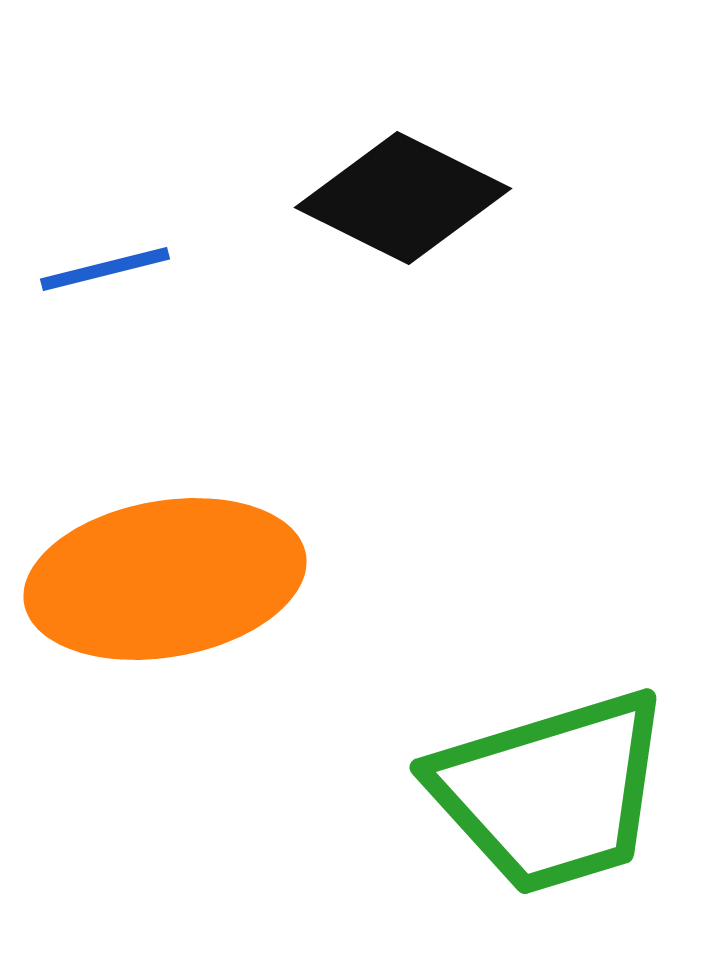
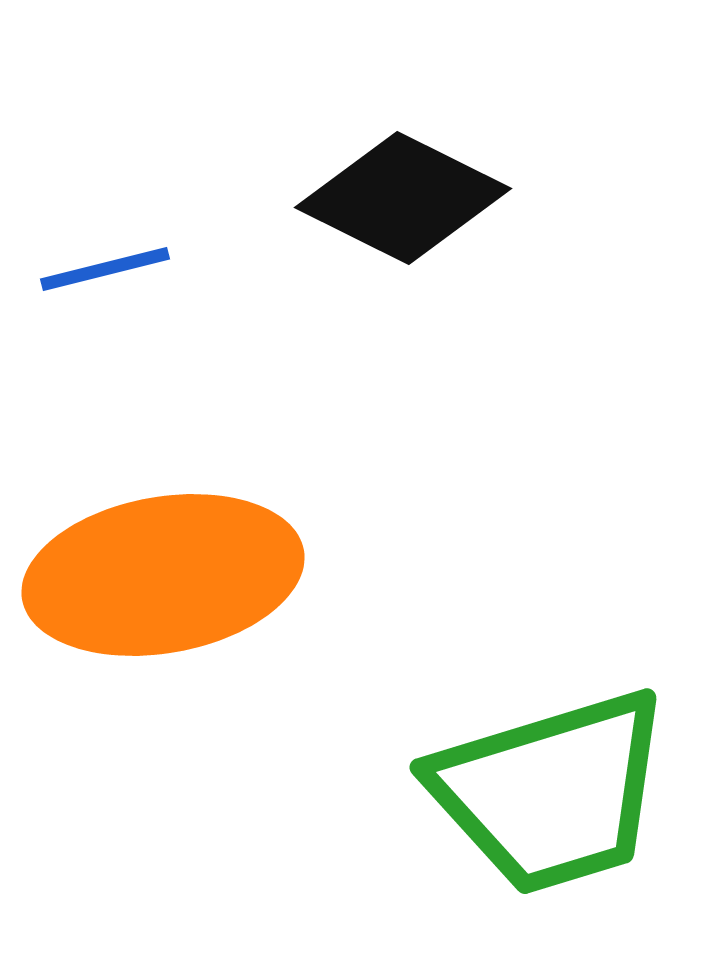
orange ellipse: moved 2 px left, 4 px up
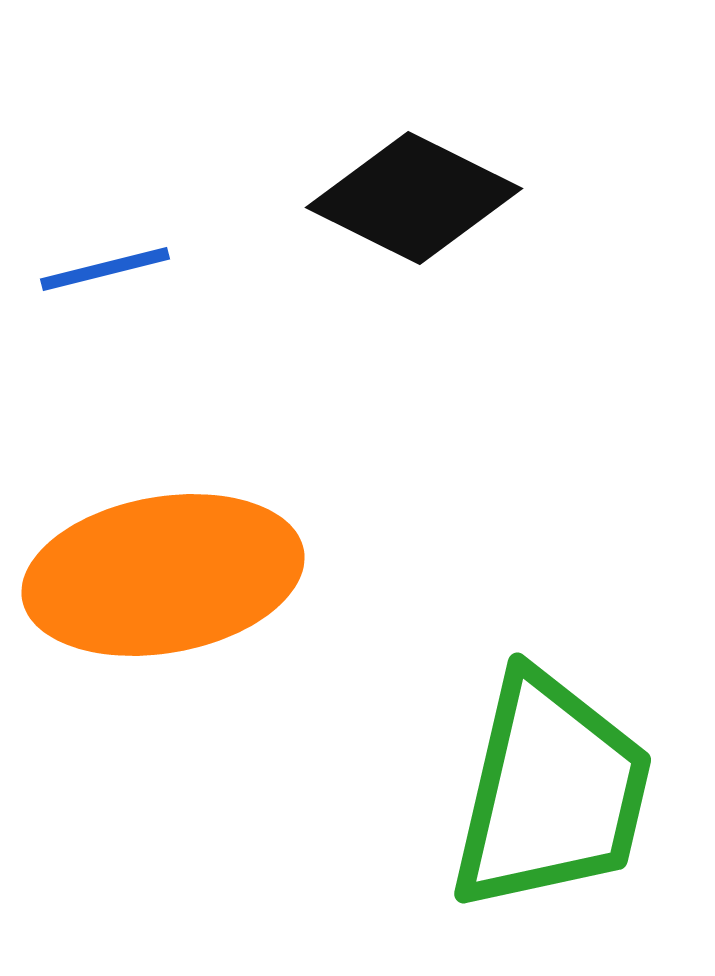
black diamond: moved 11 px right
green trapezoid: rotated 60 degrees counterclockwise
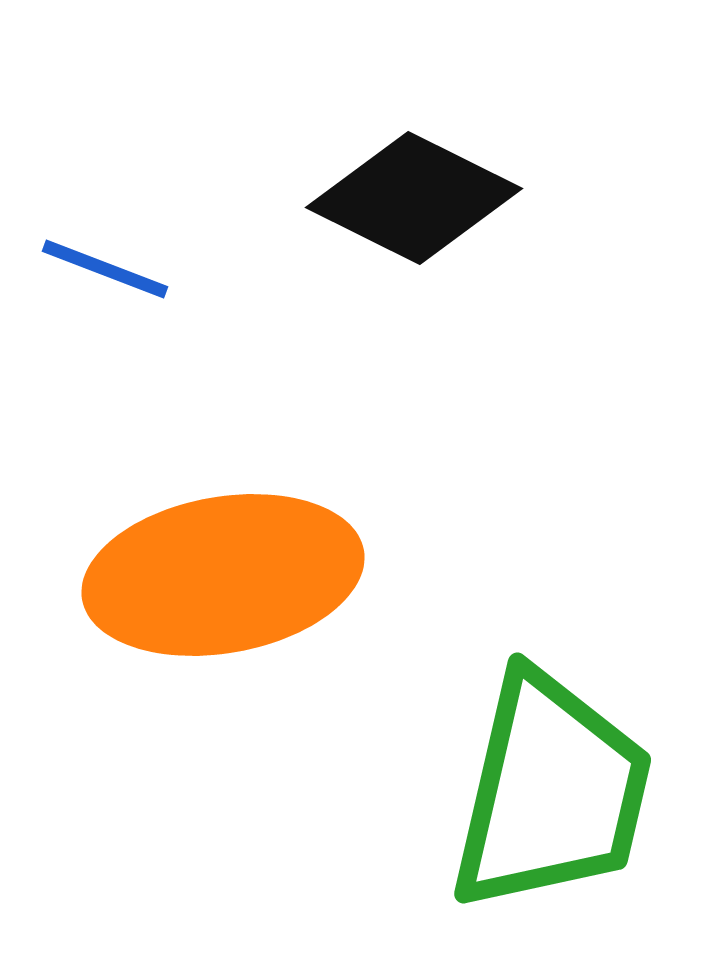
blue line: rotated 35 degrees clockwise
orange ellipse: moved 60 px right
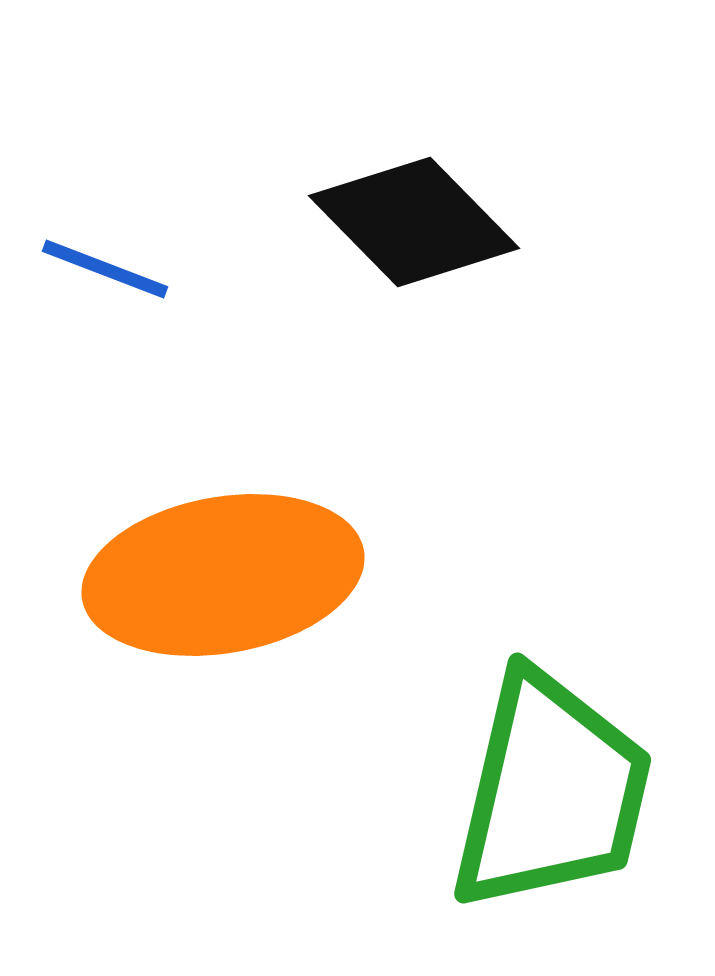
black diamond: moved 24 px down; rotated 19 degrees clockwise
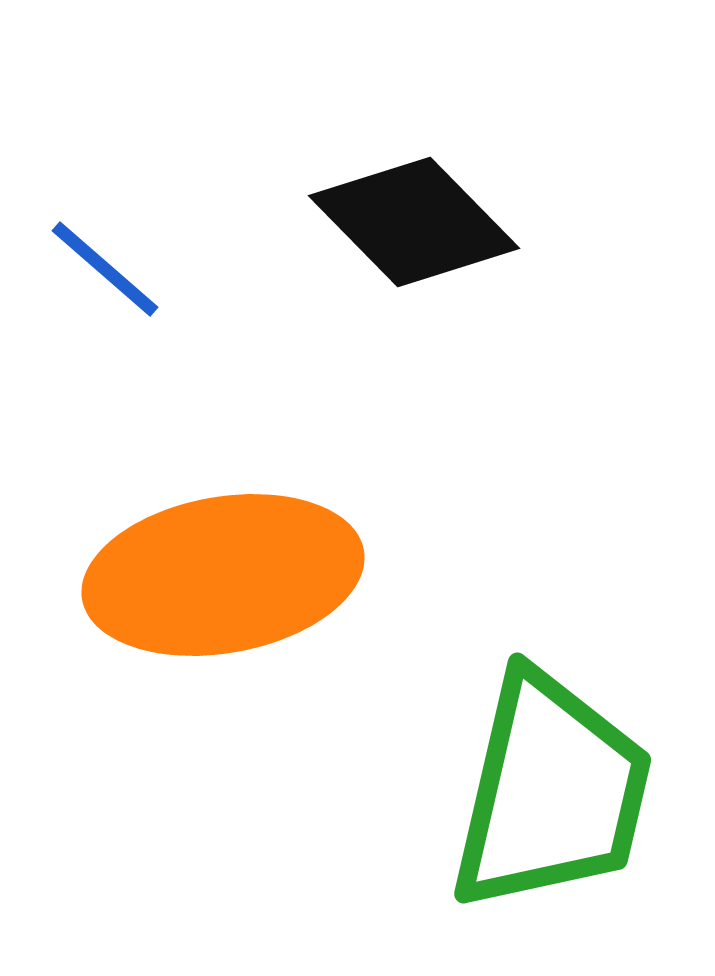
blue line: rotated 20 degrees clockwise
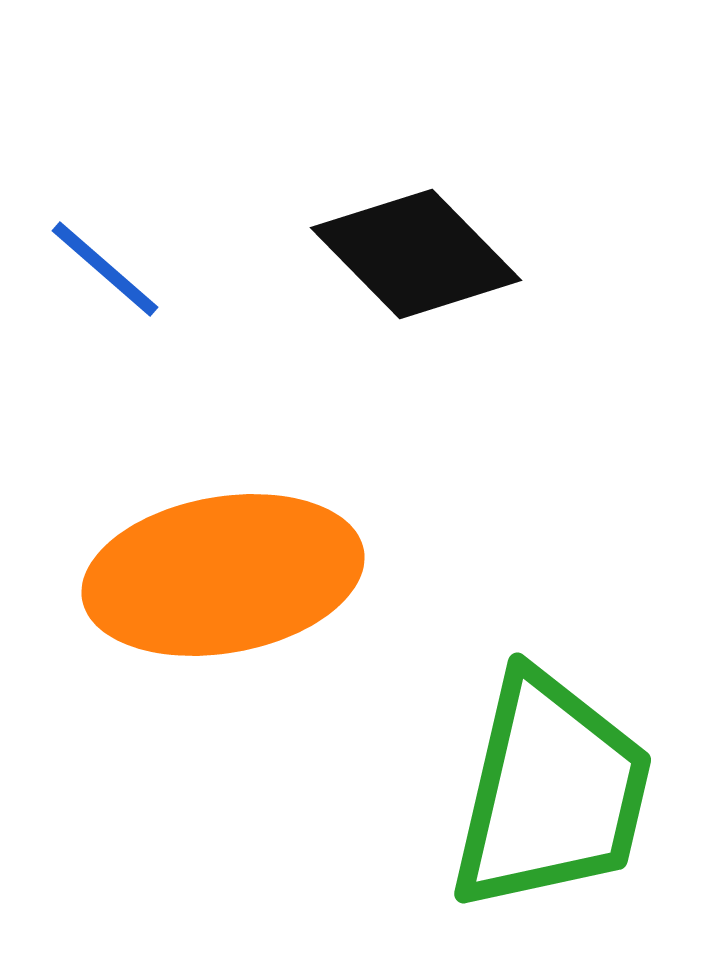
black diamond: moved 2 px right, 32 px down
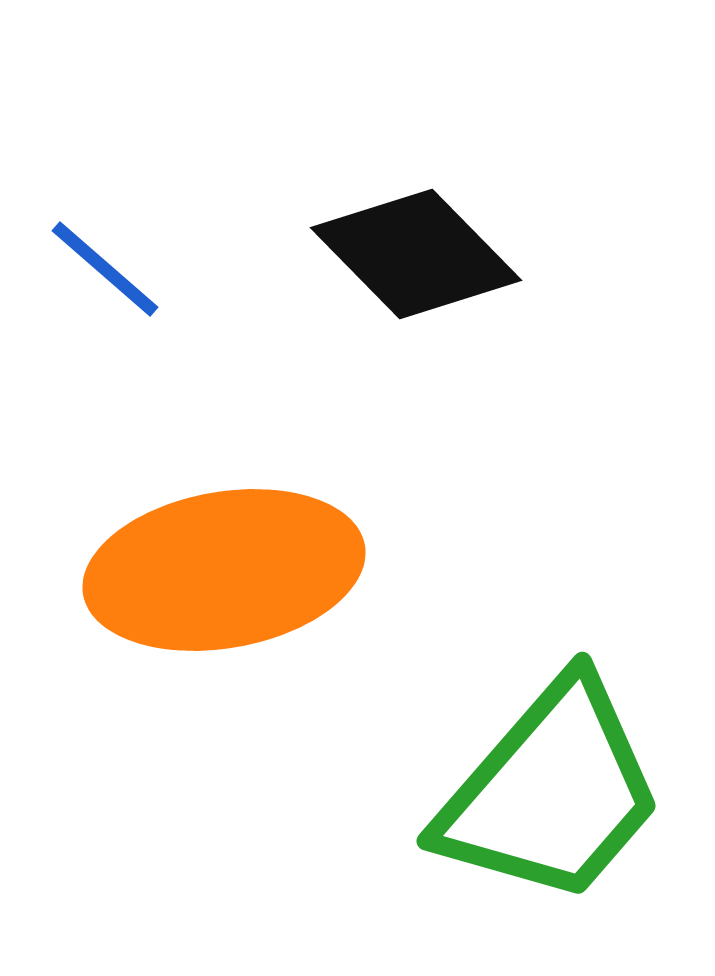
orange ellipse: moved 1 px right, 5 px up
green trapezoid: rotated 28 degrees clockwise
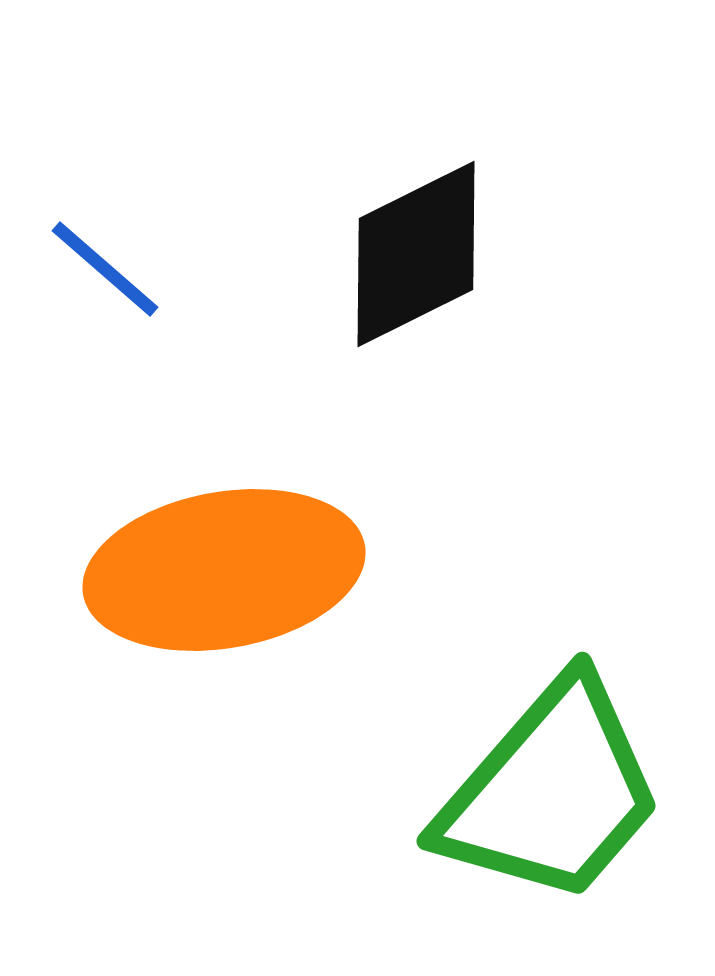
black diamond: rotated 72 degrees counterclockwise
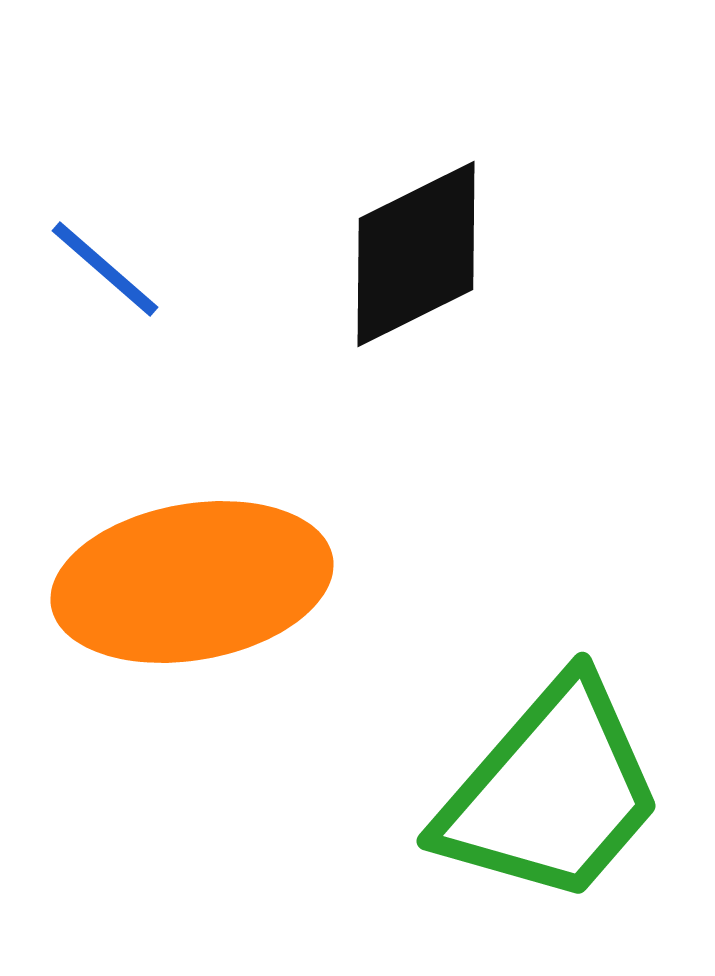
orange ellipse: moved 32 px left, 12 px down
